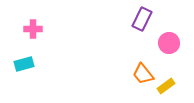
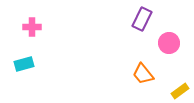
pink cross: moved 1 px left, 2 px up
yellow rectangle: moved 14 px right, 5 px down
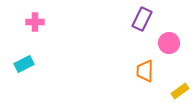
pink cross: moved 3 px right, 5 px up
cyan rectangle: rotated 12 degrees counterclockwise
orange trapezoid: moved 2 px right, 3 px up; rotated 40 degrees clockwise
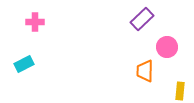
purple rectangle: rotated 20 degrees clockwise
pink circle: moved 2 px left, 4 px down
yellow rectangle: rotated 48 degrees counterclockwise
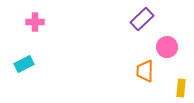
yellow rectangle: moved 1 px right, 3 px up
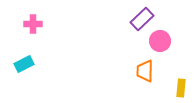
pink cross: moved 2 px left, 2 px down
pink circle: moved 7 px left, 6 px up
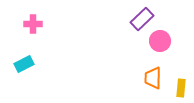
orange trapezoid: moved 8 px right, 7 px down
